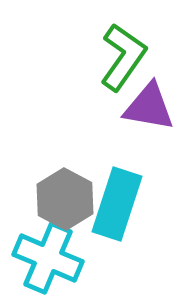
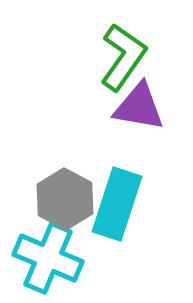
purple triangle: moved 10 px left
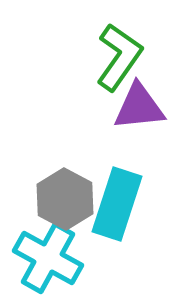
green L-shape: moved 4 px left
purple triangle: rotated 16 degrees counterclockwise
cyan cross: rotated 6 degrees clockwise
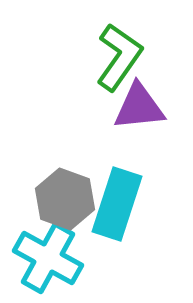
gray hexagon: rotated 8 degrees counterclockwise
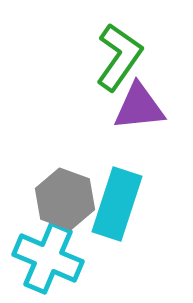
cyan cross: rotated 6 degrees counterclockwise
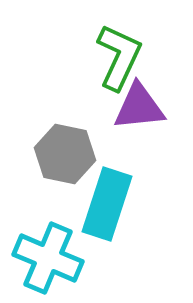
green L-shape: rotated 10 degrees counterclockwise
gray hexagon: moved 45 px up; rotated 8 degrees counterclockwise
cyan rectangle: moved 10 px left
